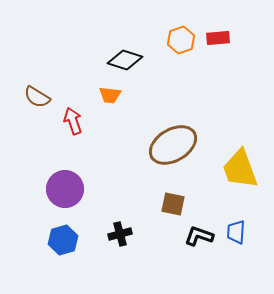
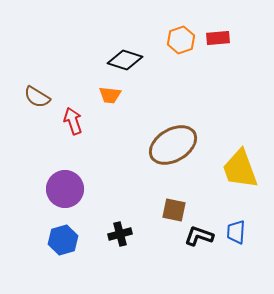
brown square: moved 1 px right, 6 px down
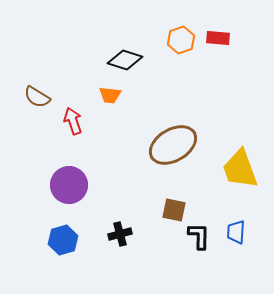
red rectangle: rotated 10 degrees clockwise
purple circle: moved 4 px right, 4 px up
black L-shape: rotated 72 degrees clockwise
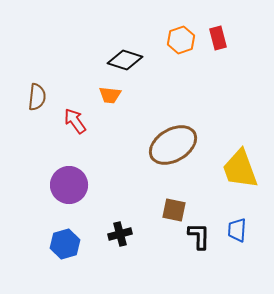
red rectangle: rotated 70 degrees clockwise
brown semicircle: rotated 116 degrees counterclockwise
red arrow: moved 2 px right; rotated 16 degrees counterclockwise
blue trapezoid: moved 1 px right, 2 px up
blue hexagon: moved 2 px right, 4 px down
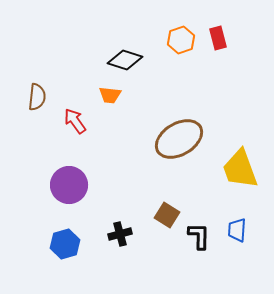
brown ellipse: moved 6 px right, 6 px up
brown square: moved 7 px left, 5 px down; rotated 20 degrees clockwise
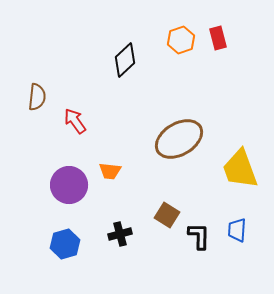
black diamond: rotated 60 degrees counterclockwise
orange trapezoid: moved 76 px down
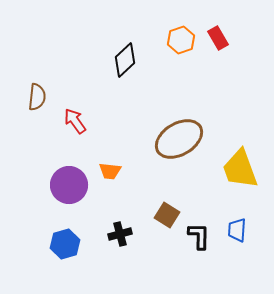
red rectangle: rotated 15 degrees counterclockwise
